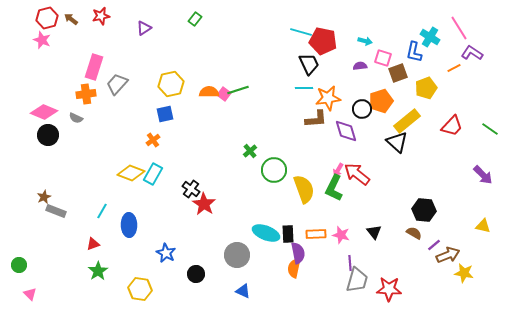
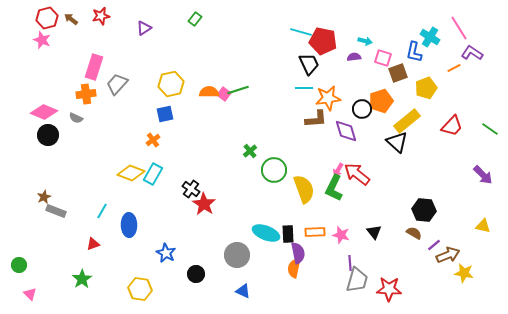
purple semicircle at (360, 66): moved 6 px left, 9 px up
orange rectangle at (316, 234): moved 1 px left, 2 px up
green star at (98, 271): moved 16 px left, 8 px down
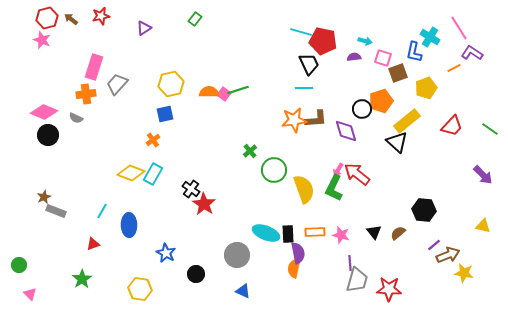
orange star at (328, 98): moved 34 px left, 22 px down
brown semicircle at (414, 233): moved 16 px left; rotated 70 degrees counterclockwise
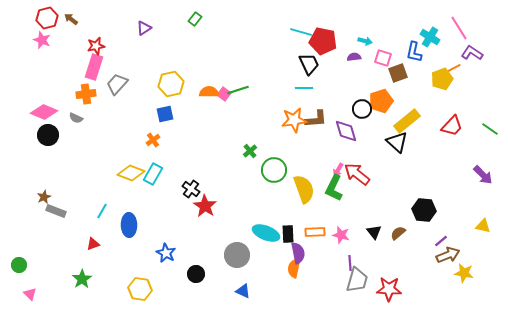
red star at (101, 16): moved 5 px left, 30 px down
yellow pentagon at (426, 88): moved 16 px right, 9 px up
red star at (204, 204): moved 1 px right, 2 px down
purple line at (434, 245): moved 7 px right, 4 px up
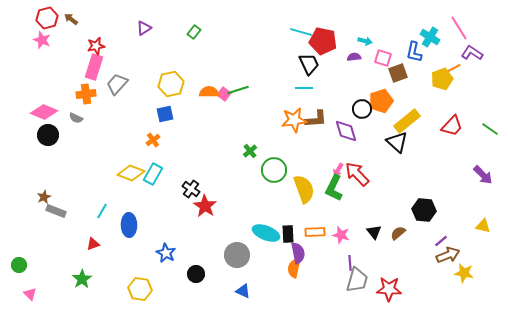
green rectangle at (195, 19): moved 1 px left, 13 px down
red arrow at (357, 174): rotated 8 degrees clockwise
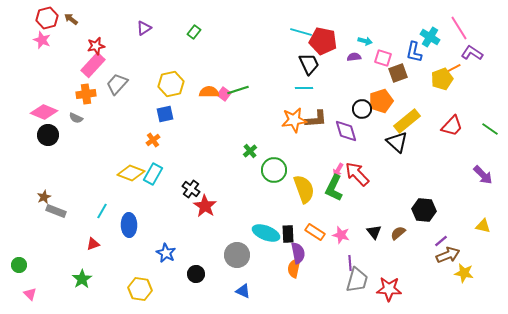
pink rectangle at (94, 67): moved 1 px left, 2 px up; rotated 25 degrees clockwise
orange rectangle at (315, 232): rotated 36 degrees clockwise
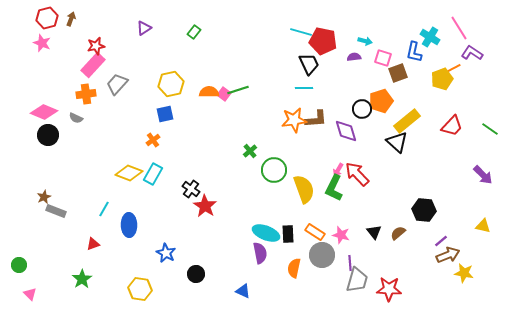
brown arrow at (71, 19): rotated 72 degrees clockwise
pink star at (42, 40): moved 3 px down
yellow diamond at (131, 173): moved 2 px left
cyan line at (102, 211): moved 2 px right, 2 px up
purple semicircle at (298, 253): moved 38 px left
gray circle at (237, 255): moved 85 px right
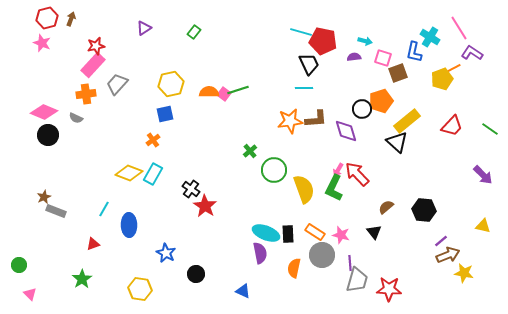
orange star at (294, 120): moved 4 px left, 1 px down
brown semicircle at (398, 233): moved 12 px left, 26 px up
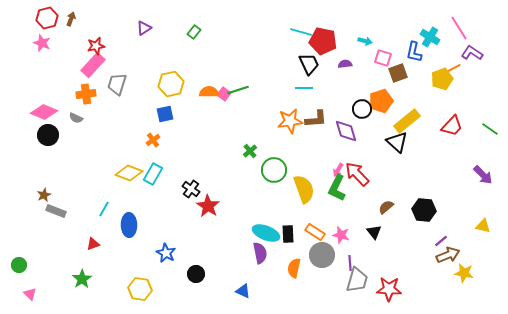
purple semicircle at (354, 57): moved 9 px left, 7 px down
gray trapezoid at (117, 84): rotated 25 degrees counterclockwise
green L-shape at (334, 188): moved 3 px right
brown star at (44, 197): moved 2 px up
red star at (205, 206): moved 3 px right
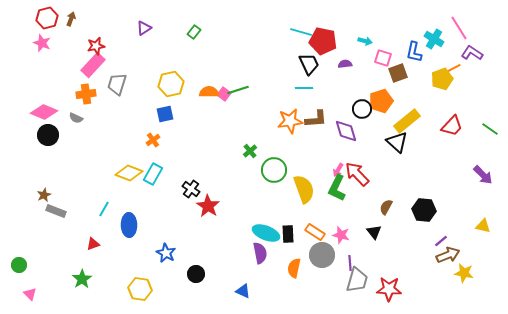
cyan cross at (430, 37): moved 4 px right, 2 px down
brown semicircle at (386, 207): rotated 21 degrees counterclockwise
